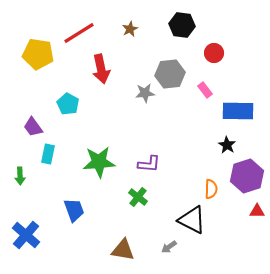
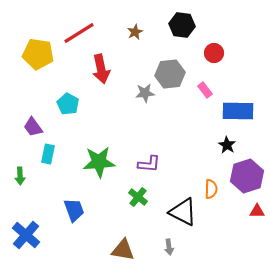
brown star: moved 5 px right, 3 px down
black triangle: moved 9 px left, 8 px up
gray arrow: rotated 63 degrees counterclockwise
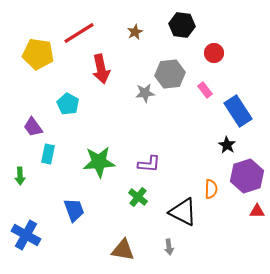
blue rectangle: rotated 56 degrees clockwise
blue cross: rotated 12 degrees counterclockwise
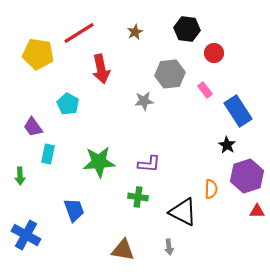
black hexagon: moved 5 px right, 4 px down
gray star: moved 1 px left, 8 px down
green cross: rotated 30 degrees counterclockwise
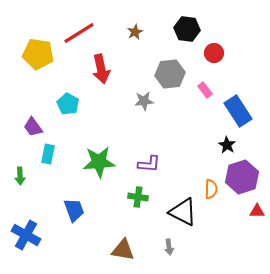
purple hexagon: moved 5 px left, 1 px down
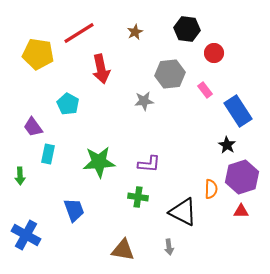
red triangle: moved 16 px left
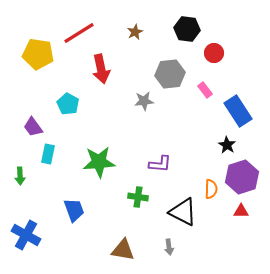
purple L-shape: moved 11 px right
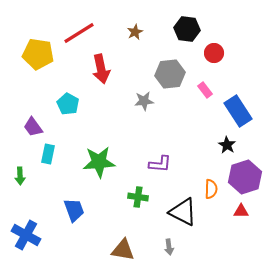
purple hexagon: moved 3 px right
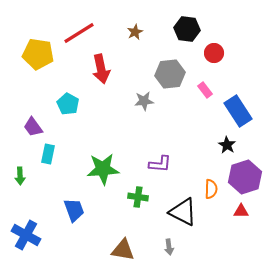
green star: moved 4 px right, 7 px down
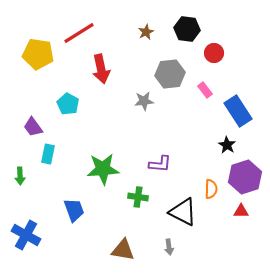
brown star: moved 11 px right
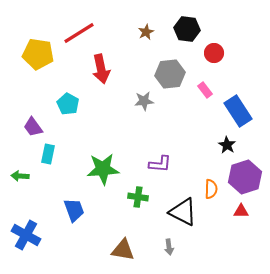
green arrow: rotated 96 degrees clockwise
